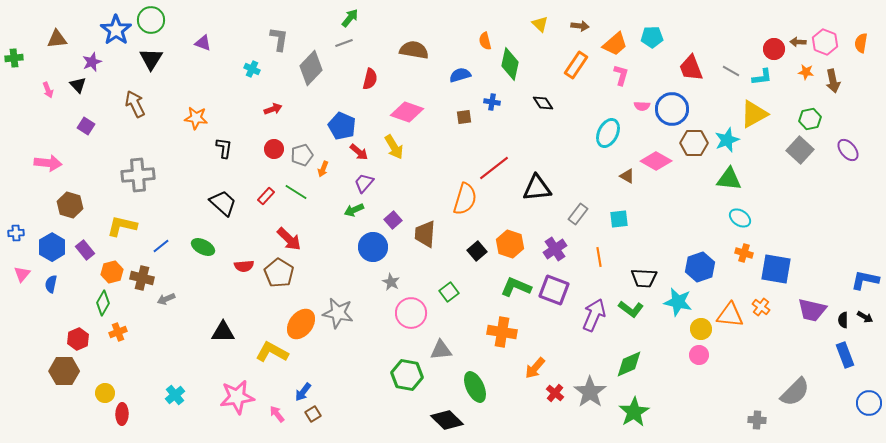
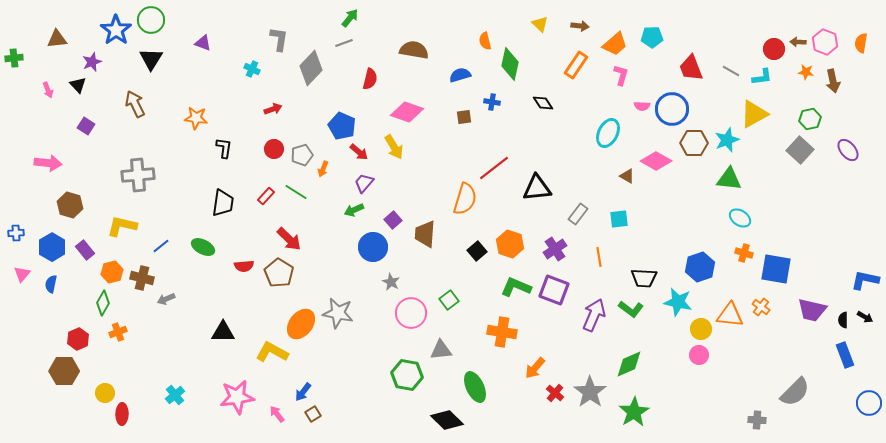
black trapezoid at (223, 203): rotated 56 degrees clockwise
green square at (449, 292): moved 8 px down
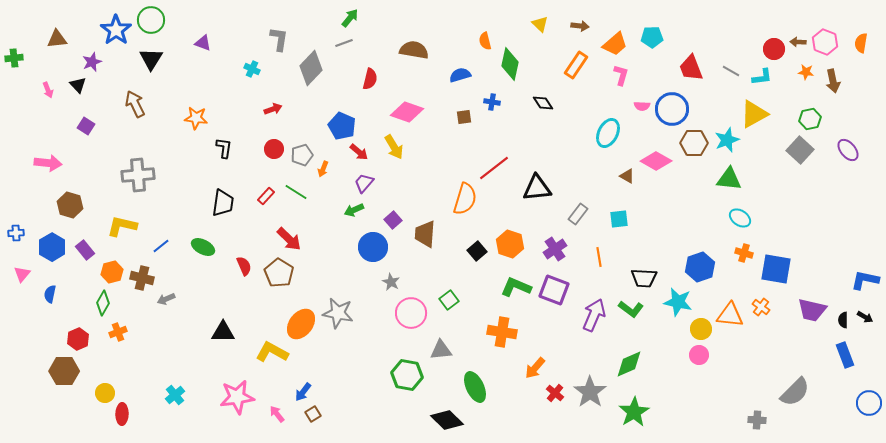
red semicircle at (244, 266): rotated 108 degrees counterclockwise
blue semicircle at (51, 284): moved 1 px left, 10 px down
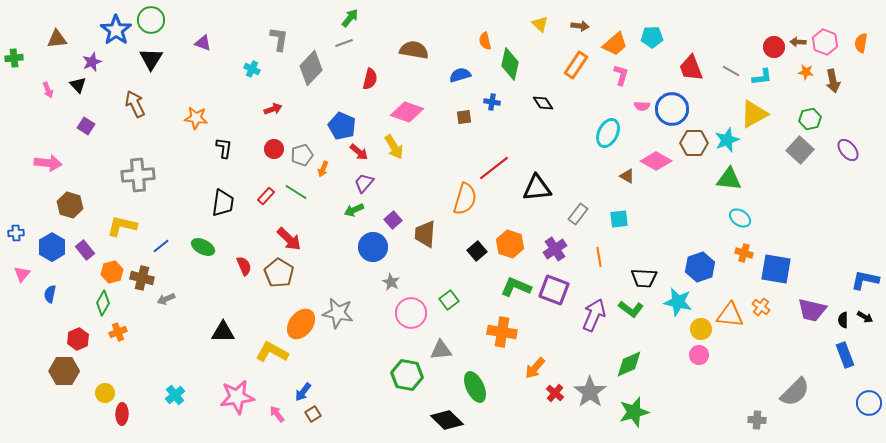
red circle at (774, 49): moved 2 px up
green star at (634, 412): rotated 16 degrees clockwise
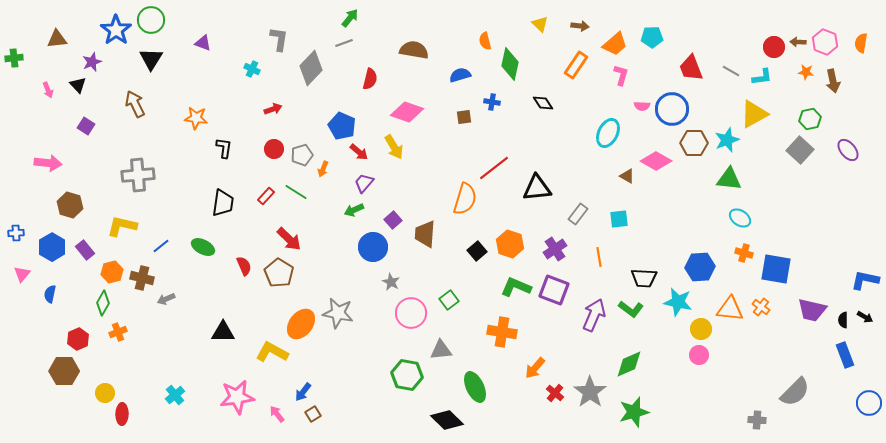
blue hexagon at (700, 267): rotated 16 degrees clockwise
orange triangle at (730, 315): moved 6 px up
